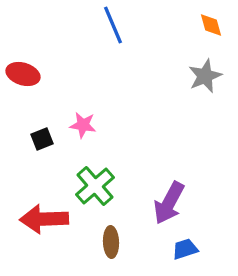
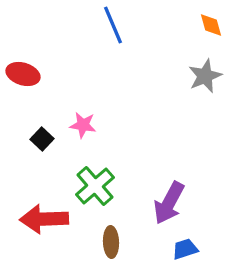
black square: rotated 25 degrees counterclockwise
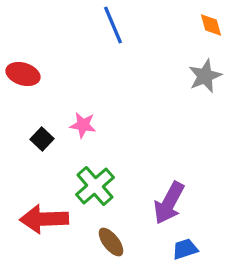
brown ellipse: rotated 36 degrees counterclockwise
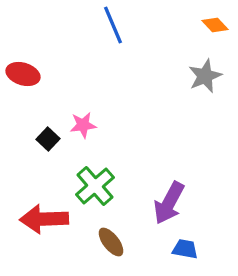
orange diamond: moved 4 px right; rotated 28 degrees counterclockwise
pink star: rotated 16 degrees counterclockwise
black square: moved 6 px right
blue trapezoid: rotated 28 degrees clockwise
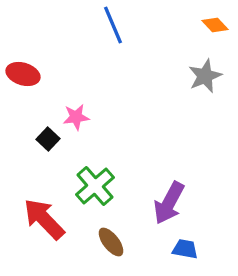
pink star: moved 7 px left, 8 px up
red arrow: rotated 48 degrees clockwise
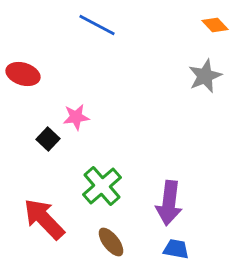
blue line: moved 16 px left; rotated 39 degrees counterclockwise
green cross: moved 7 px right
purple arrow: rotated 21 degrees counterclockwise
blue trapezoid: moved 9 px left
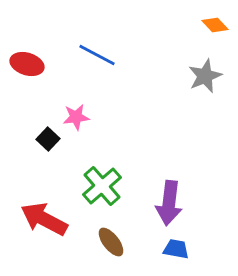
blue line: moved 30 px down
red ellipse: moved 4 px right, 10 px up
red arrow: rotated 18 degrees counterclockwise
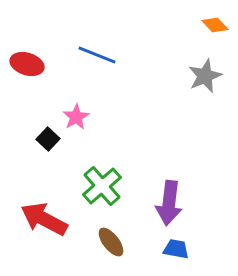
blue line: rotated 6 degrees counterclockwise
pink star: rotated 24 degrees counterclockwise
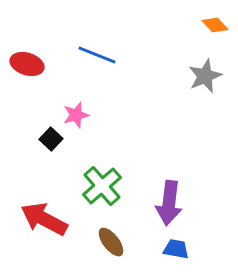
pink star: moved 2 px up; rotated 16 degrees clockwise
black square: moved 3 px right
